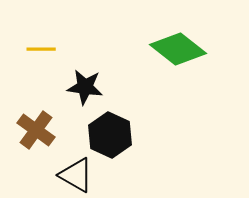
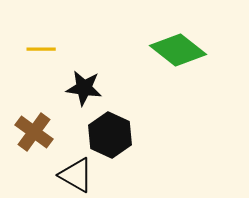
green diamond: moved 1 px down
black star: moved 1 px left, 1 px down
brown cross: moved 2 px left, 2 px down
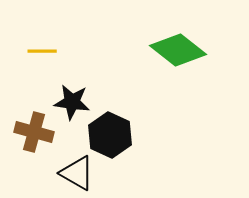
yellow line: moved 1 px right, 2 px down
black star: moved 12 px left, 14 px down
brown cross: rotated 21 degrees counterclockwise
black triangle: moved 1 px right, 2 px up
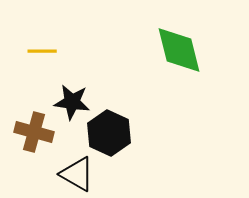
green diamond: moved 1 px right; rotated 38 degrees clockwise
black hexagon: moved 1 px left, 2 px up
black triangle: moved 1 px down
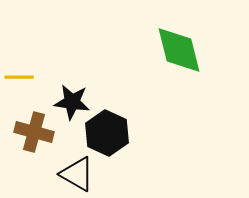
yellow line: moved 23 px left, 26 px down
black hexagon: moved 2 px left
